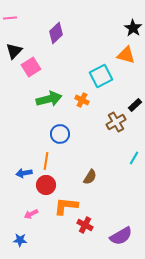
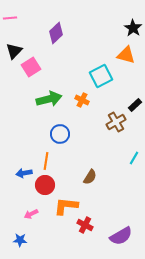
red circle: moved 1 px left
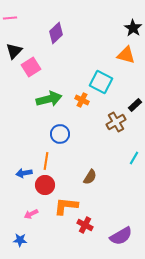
cyan square: moved 6 px down; rotated 35 degrees counterclockwise
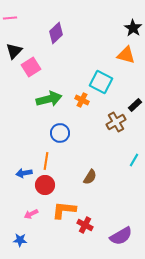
blue circle: moved 1 px up
cyan line: moved 2 px down
orange L-shape: moved 2 px left, 4 px down
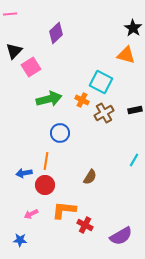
pink line: moved 4 px up
black rectangle: moved 5 px down; rotated 32 degrees clockwise
brown cross: moved 12 px left, 9 px up
